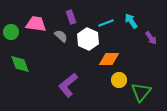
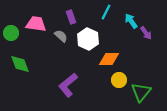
cyan line: moved 11 px up; rotated 42 degrees counterclockwise
green circle: moved 1 px down
purple arrow: moved 5 px left, 5 px up
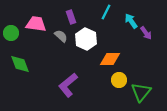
white hexagon: moved 2 px left
orange diamond: moved 1 px right
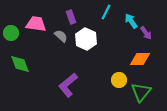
orange diamond: moved 30 px right
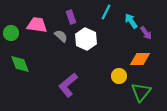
pink trapezoid: moved 1 px right, 1 px down
yellow circle: moved 4 px up
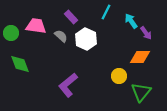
purple rectangle: rotated 24 degrees counterclockwise
pink trapezoid: moved 1 px left, 1 px down
orange diamond: moved 2 px up
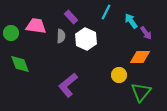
gray semicircle: rotated 48 degrees clockwise
yellow circle: moved 1 px up
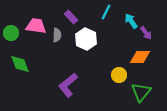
gray semicircle: moved 4 px left, 1 px up
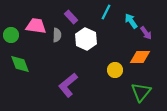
green circle: moved 2 px down
yellow circle: moved 4 px left, 5 px up
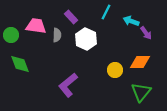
cyan arrow: rotated 35 degrees counterclockwise
orange diamond: moved 5 px down
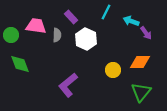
yellow circle: moved 2 px left
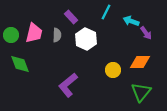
pink trapezoid: moved 2 px left, 7 px down; rotated 95 degrees clockwise
